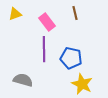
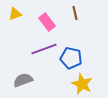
purple line: rotated 70 degrees clockwise
gray semicircle: rotated 36 degrees counterclockwise
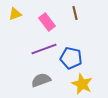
gray semicircle: moved 18 px right
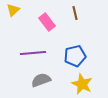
yellow triangle: moved 2 px left, 4 px up; rotated 24 degrees counterclockwise
purple line: moved 11 px left, 4 px down; rotated 15 degrees clockwise
blue pentagon: moved 4 px right, 2 px up; rotated 25 degrees counterclockwise
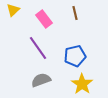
pink rectangle: moved 3 px left, 3 px up
purple line: moved 5 px right, 5 px up; rotated 60 degrees clockwise
yellow star: rotated 10 degrees clockwise
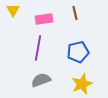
yellow triangle: rotated 16 degrees counterclockwise
pink rectangle: rotated 60 degrees counterclockwise
purple line: rotated 45 degrees clockwise
blue pentagon: moved 3 px right, 4 px up
yellow star: rotated 15 degrees clockwise
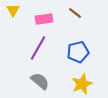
brown line: rotated 40 degrees counterclockwise
purple line: rotated 20 degrees clockwise
gray semicircle: moved 1 px left, 1 px down; rotated 60 degrees clockwise
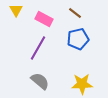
yellow triangle: moved 3 px right
pink rectangle: rotated 36 degrees clockwise
blue pentagon: moved 13 px up
yellow star: rotated 20 degrees clockwise
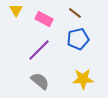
purple line: moved 1 px right, 2 px down; rotated 15 degrees clockwise
yellow star: moved 1 px right, 5 px up
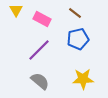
pink rectangle: moved 2 px left
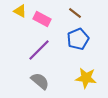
yellow triangle: moved 4 px right, 1 px down; rotated 32 degrees counterclockwise
blue pentagon: rotated 10 degrees counterclockwise
yellow star: moved 3 px right, 1 px up; rotated 10 degrees clockwise
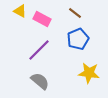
yellow star: moved 3 px right, 5 px up
